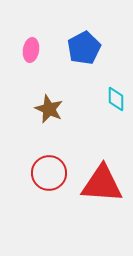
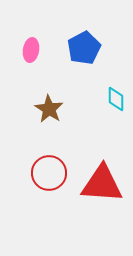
brown star: rotated 8 degrees clockwise
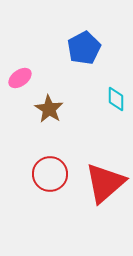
pink ellipse: moved 11 px left, 28 px down; rotated 45 degrees clockwise
red circle: moved 1 px right, 1 px down
red triangle: moved 3 px right, 1 px up; rotated 45 degrees counterclockwise
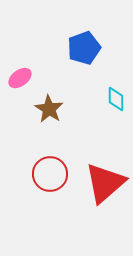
blue pentagon: rotated 8 degrees clockwise
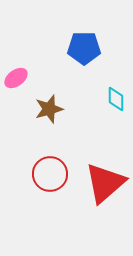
blue pentagon: rotated 20 degrees clockwise
pink ellipse: moved 4 px left
brown star: rotated 24 degrees clockwise
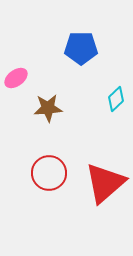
blue pentagon: moved 3 px left
cyan diamond: rotated 45 degrees clockwise
brown star: moved 1 px left, 1 px up; rotated 12 degrees clockwise
red circle: moved 1 px left, 1 px up
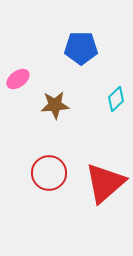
pink ellipse: moved 2 px right, 1 px down
brown star: moved 7 px right, 3 px up
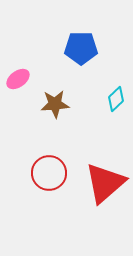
brown star: moved 1 px up
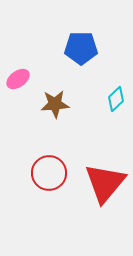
red triangle: rotated 9 degrees counterclockwise
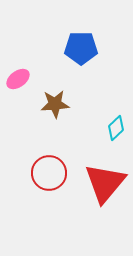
cyan diamond: moved 29 px down
